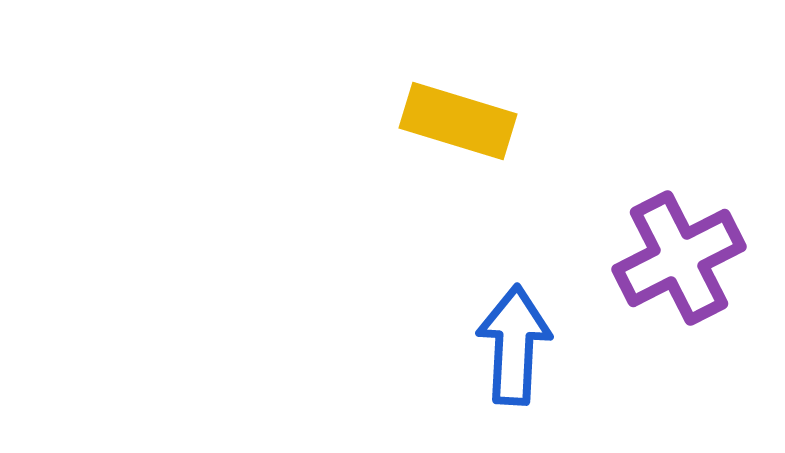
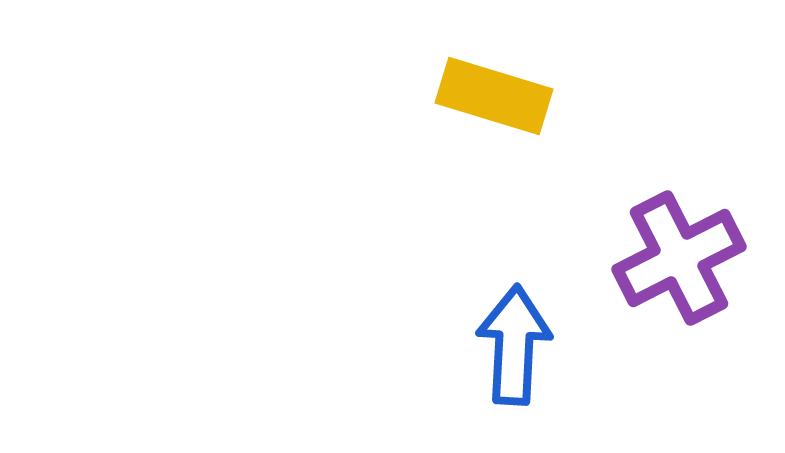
yellow rectangle: moved 36 px right, 25 px up
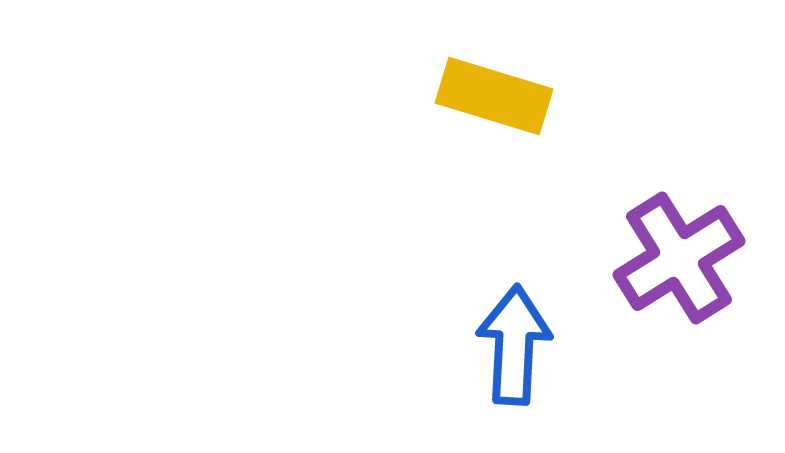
purple cross: rotated 5 degrees counterclockwise
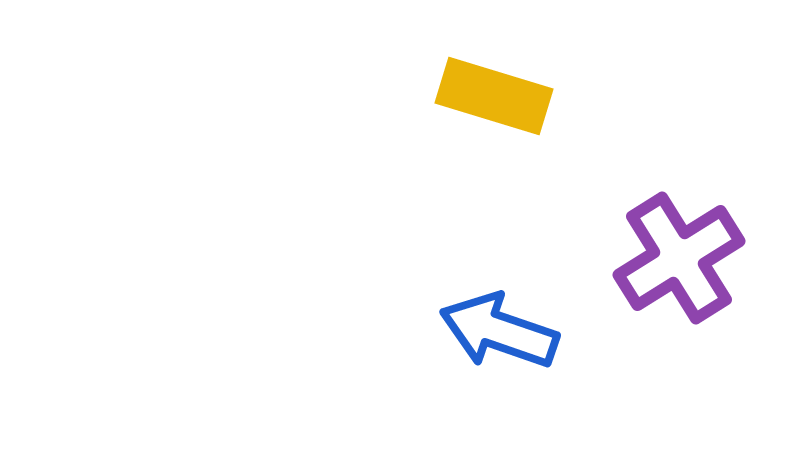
blue arrow: moved 15 px left, 14 px up; rotated 74 degrees counterclockwise
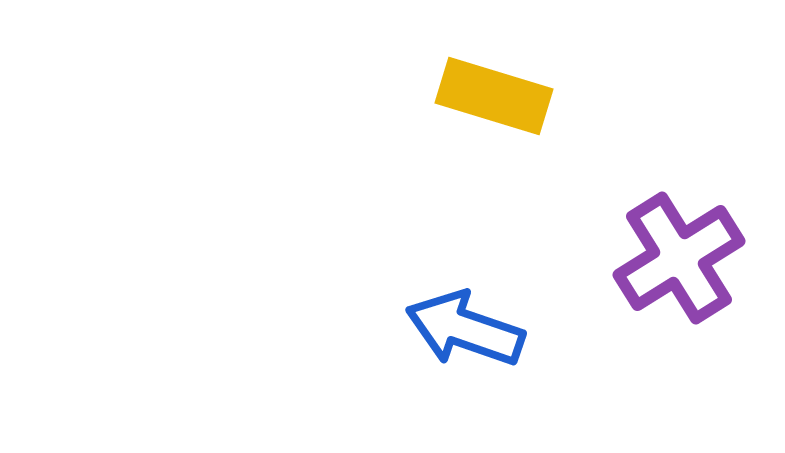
blue arrow: moved 34 px left, 2 px up
